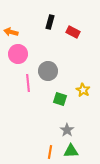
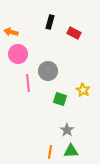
red rectangle: moved 1 px right, 1 px down
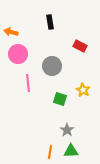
black rectangle: rotated 24 degrees counterclockwise
red rectangle: moved 6 px right, 13 px down
gray circle: moved 4 px right, 5 px up
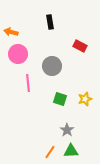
yellow star: moved 2 px right, 9 px down; rotated 24 degrees clockwise
orange line: rotated 24 degrees clockwise
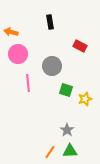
green square: moved 6 px right, 9 px up
green triangle: moved 1 px left
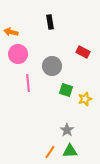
red rectangle: moved 3 px right, 6 px down
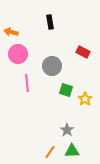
pink line: moved 1 px left
yellow star: rotated 16 degrees counterclockwise
green triangle: moved 2 px right
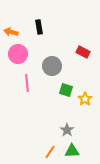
black rectangle: moved 11 px left, 5 px down
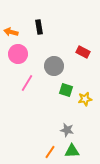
gray circle: moved 2 px right
pink line: rotated 36 degrees clockwise
yellow star: rotated 24 degrees clockwise
gray star: rotated 24 degrees counterclockwise
